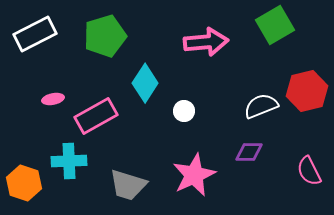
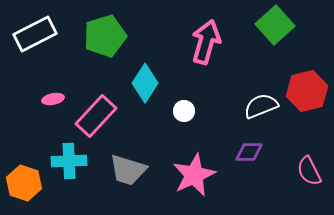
green square: rotated 12 degrees counterclockwise
pink arrow: rotated 69 degrees counterclockwise
pink rectangle: rotated 18 degrees counterclockwise
gray trapezoid: moved 15 px up
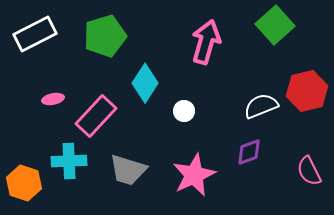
purple diamond: rotated 20 degrees counterclockwise
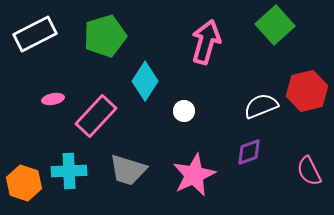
cyan diamond: moved 2 px up
cyan cross: moved 10 px down
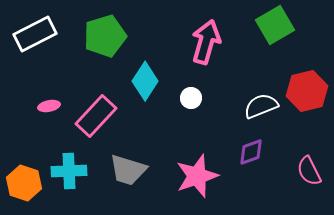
green square: rotated 12 degrees clockwise
pink ellipse: moved 4 px left, 7 px down
white circle: moved 7 px right, 13 px up
purple diamond: moved 2 px right
pink star: moved 3 px right, 1 px down; rotated 6 degrees clockwise
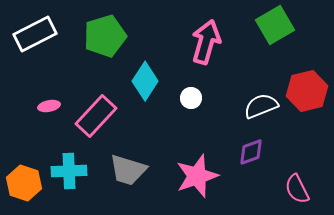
pink semicircle: moved 12 px left, 18 px down
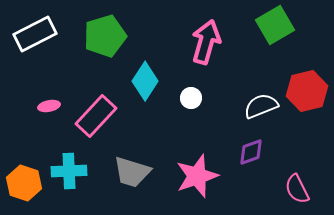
gray trapezoid: moved 4 px right, 2 px down
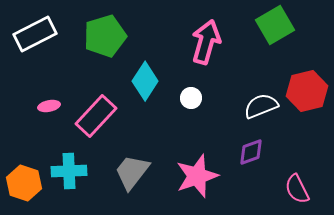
gray trapezoid: rotated 111 degrees clockwise
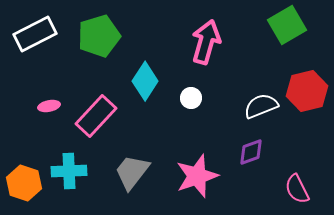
green square: moved 12 px right
green pentagon: moved 6 px left
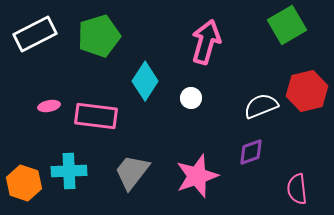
pink rectangle: rotated 54 degrees clockwise
pink semicircle: rotated 20 degrees clockwise
